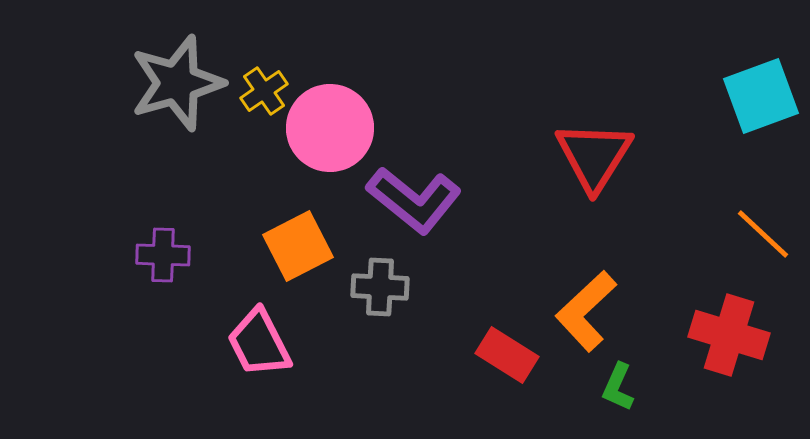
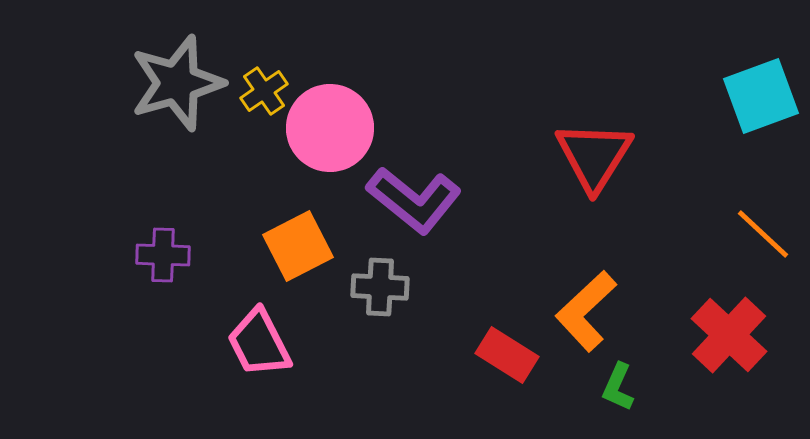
red cross: rotated 26 degrees clockwise
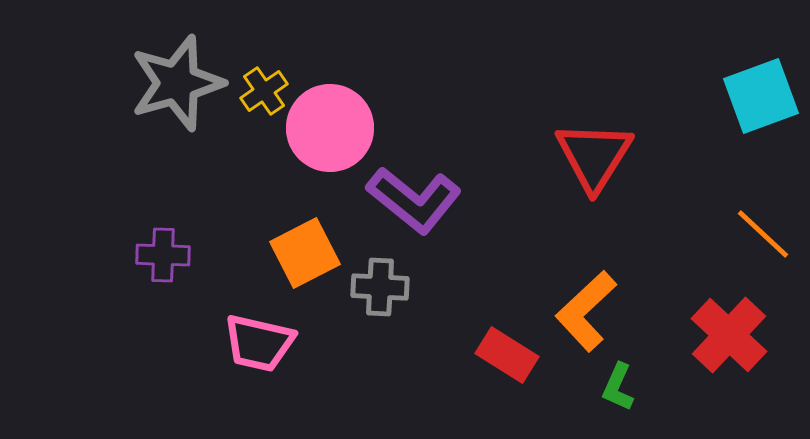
orange square: moved 7 px right, 7 px down
pink trapezoid: rotated 50 degrees counterclockwise
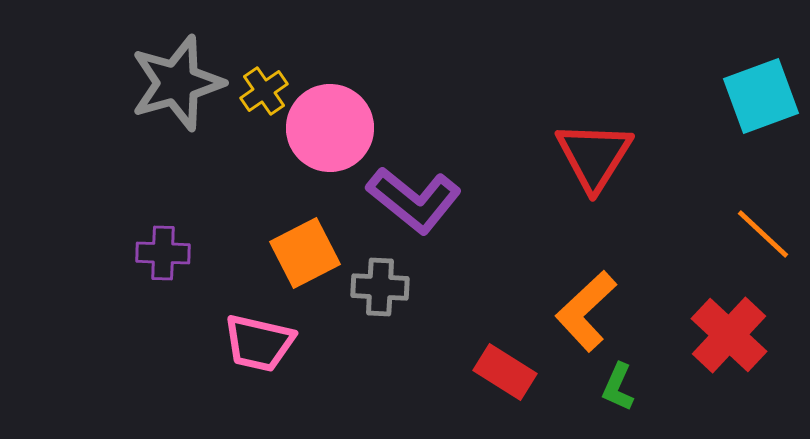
purple cross: moved 2 px up
red rectangle: moved 2 px left, 17 px down
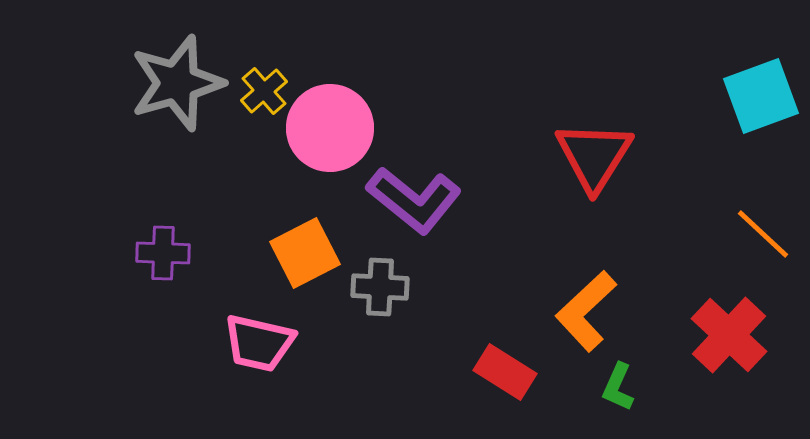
yellow cross: rotated 6 degrees counterclockwise
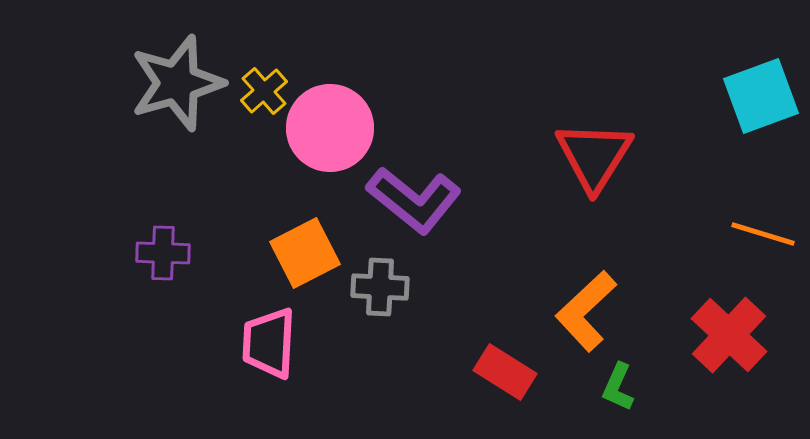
orange line: rotated 26 degrees counterclockwise
pink trapezoid: moved 10 px right; rotated 80 degrees clockwise
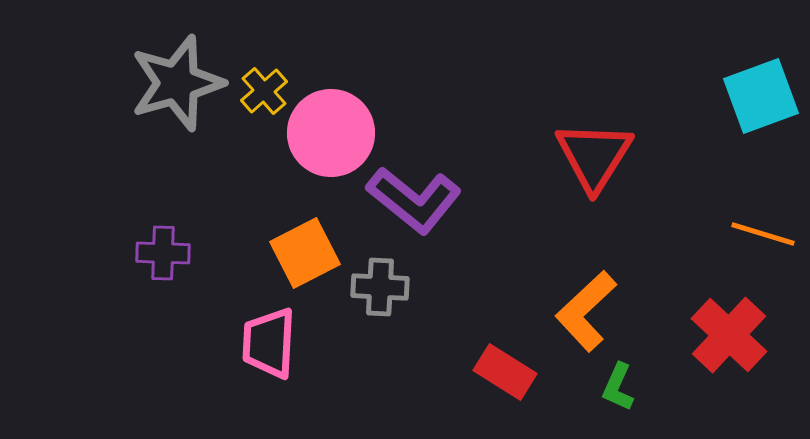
pink circle: moved 1 px right, 5 px down
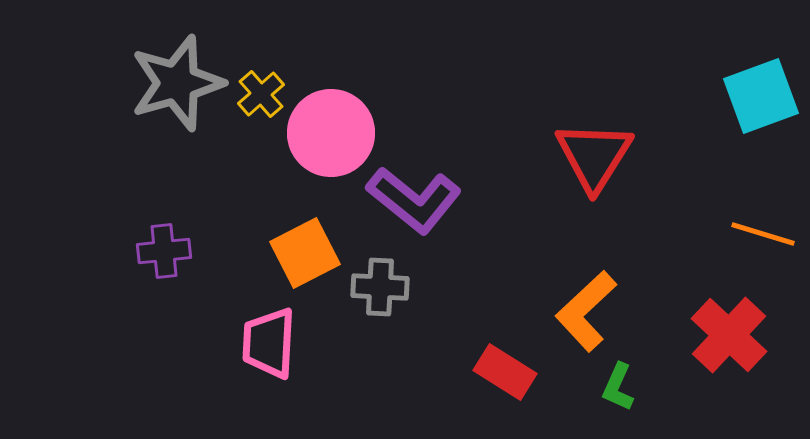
yellow cross: moved 3 px left, 3 px down
purple cross: moved 1 px right, 2 px up; rotated 8 degrees counterclockwise
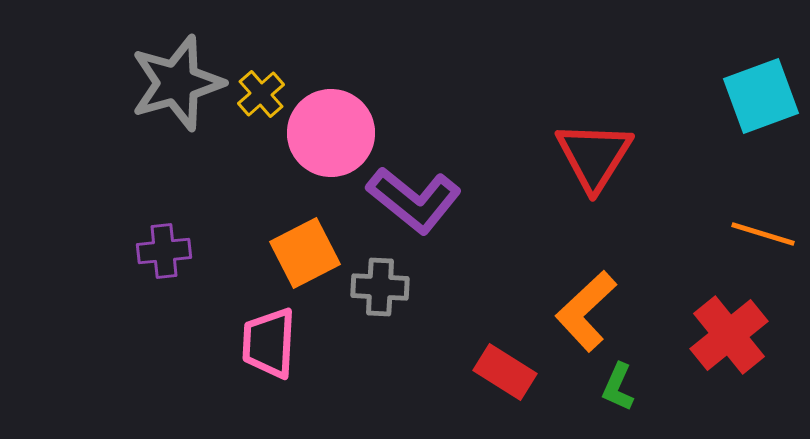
red cross: rotated 8 degrees clockwise
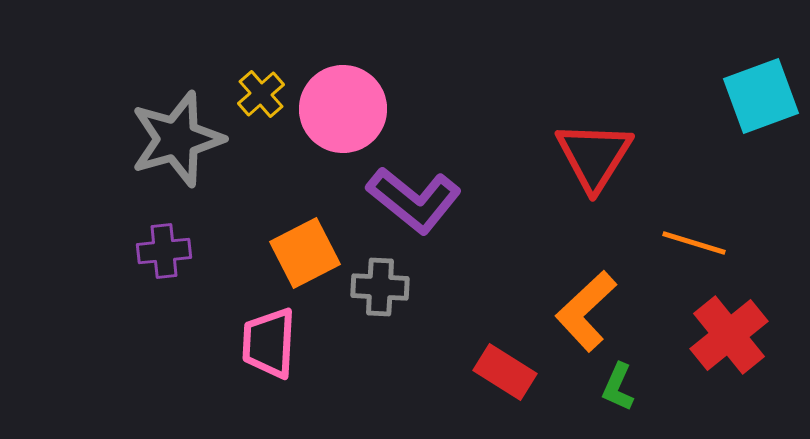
gray star: moved 56 px down
pink circle: moved 12 px right, 24 px up
orange line: moved 69 px left, 9 px down
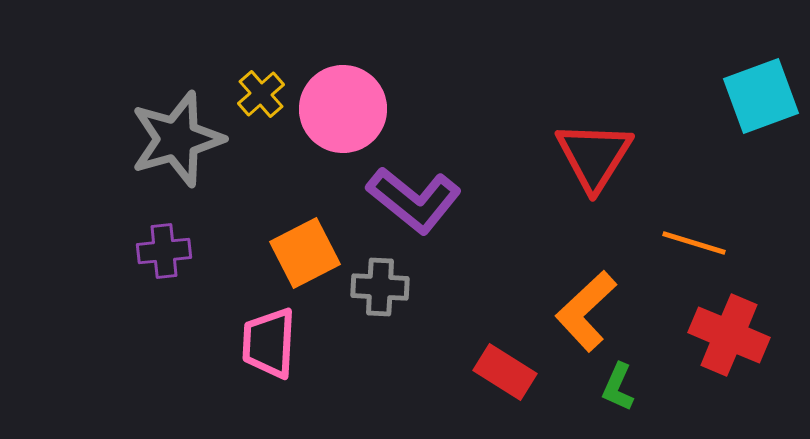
red cross: rotated 28 degrees counterclockwise
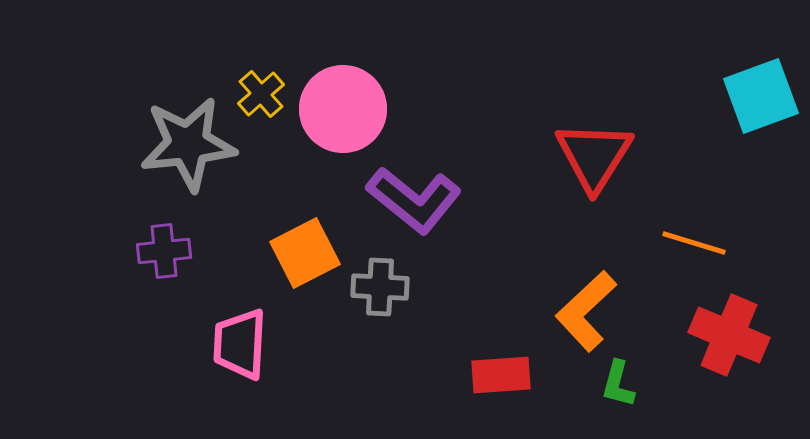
gray star: moved 11 px right, 5 px down; rotated 10 degrees clockwise
pink trapezoid: moved 29 px left, 1 px down
red rectangle: moved 4 px left, 3 px down; rotated 36 degrees counterclockwise
green L-shape: moved 3 px up; rotated 9 degrees counterclockwise
